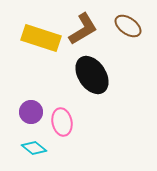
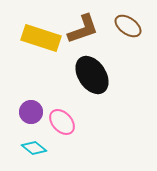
brown L-shape: rotated 12 degrees clockwise
pink ellipse: rotated 32 degrees counterclockwise
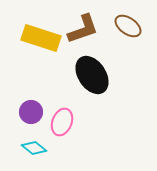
pink ellipse: rotated 64 degrees clockwise
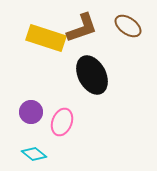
brown L-shape: moved 1 px left, 1 px up
yellow rectangle: moved 5 px right
black ellipse: rotated 6 degrees clockwise
cyan diamond: moved 6 px down
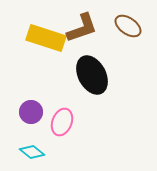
cyan diamond: moved 2 px left, 2 px up
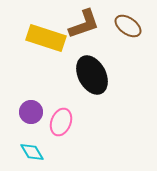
brown L-shape: moved 2 px right, 4 px up
pink ellipse: moved 1 px left
cyan diamond: rotated 20 degrees clockwise
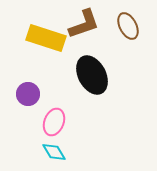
brown ellipse: rotated 28 degrees clockwise
purple circle: moved 3 px left, 18 px up
pink ellipse: moved 7 px left
cyan diamond: moved 22 px right
